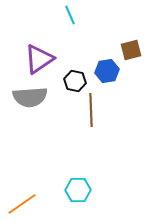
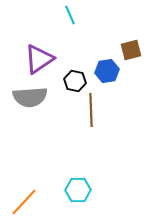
orange line: moved 2 px right, 2 px up; rotated 12 degrees counterclockwise
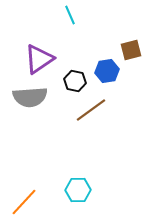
brown line: rotated 56 degrees clockwise
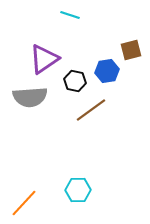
cyan line: rotated 48 degrees counterclockwise
purple triangle: moved 5 px right
orange line: moved 1 px down
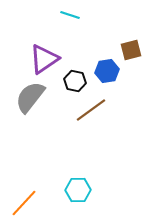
gray semicircle: rotated 132 degrees clockwise
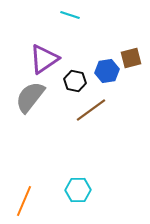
brown square: moved 8 px down
orange line: moved 2 px up; rotated 20 degrees counterclockwise
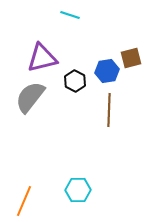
purple triangle: moved 2 px left, 1 px up; rotated 20 degrees clockwise
black hexagon: rotated 15 degrees clockwise
brown line: moved 18 px right; rotated 52 degrees counterclockwise
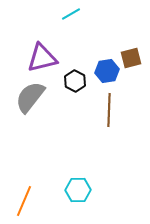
cyan line: moved 1 px right, 1 px up; rotated 48 degrees counterclockwise
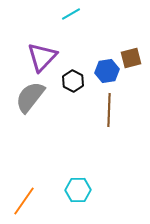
purple triangle: moved 1 px up; rotated 32 degrees counterclockwise
black hexagon: moved 2 px left
orange line: rotated 12 degrees clockwise
